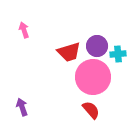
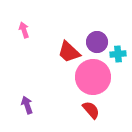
purple circle: moved 4 px up
red trapezoid: rotated 60 degrees clockwise
purple arrow: moved 5 px right, 2 px up
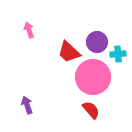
pink arrow: moved 5 px right
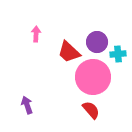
pink arrow: moved 7 px right, 4 px down; rotated 21 degrees clockwise
